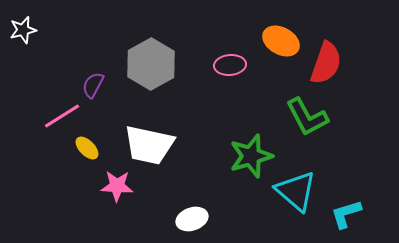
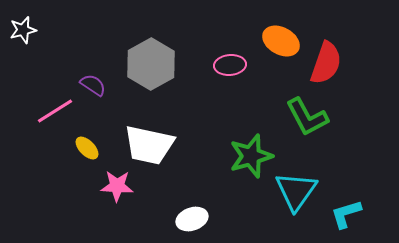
purple semicircle: rotated 96 degrees clockwise
pink line: moved 7 px left, 5 px up
cyan triangle: rotated 24 degrees clockwise
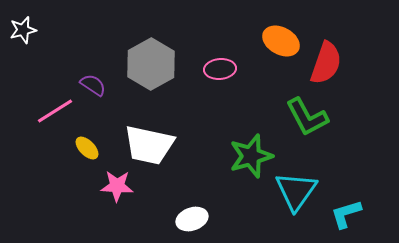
pink ellipse: moved 10 px left, 4 px down
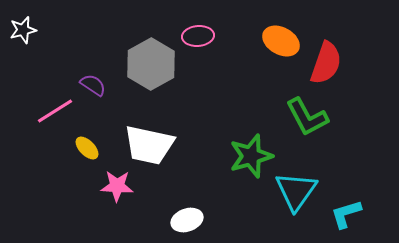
pink ellipse: moved 22 px left, 33 px up
white ellipse: moved 5 px left, 1 px down
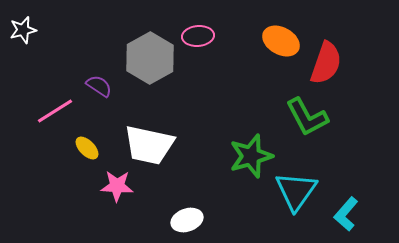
gray hexagon: moved 1 px left, 6 px up
purple semicircle: moved 6 px right, 1 px down
cyan L-shape: rotated 32 degrees counterclockwise
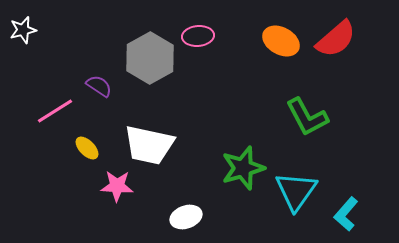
red semicircle: moved 10 px right, 24 px up; rotated 30 degrees clockwise
green star: moved 8 px left, 12 px down
white ellipse: moved 1 px left, 3 px up
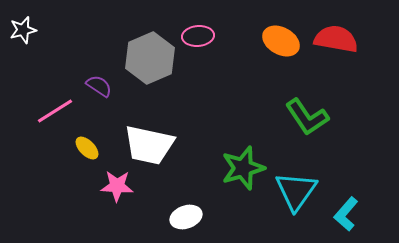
red semicircle: rotated 129 degrees counterclockwise
gray hexagon: rotated 6 degrees clockwise
green L-shape: rotated 6 degrees counterclockwise
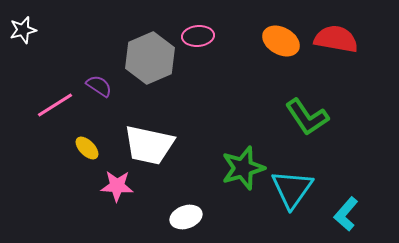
pink line: moved 6 px up
cyan triangle: moved 4 px left, 2 px up
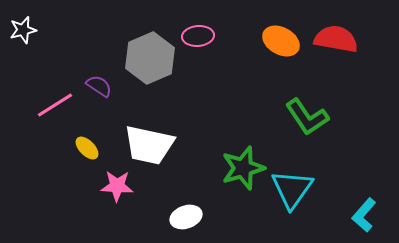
cyan L-shape: moved 18 px right, 1 px down
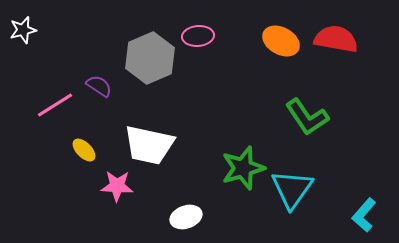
yellow ellipse: moved 3 px left, 2 px down
